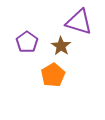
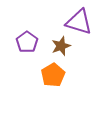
brown star: rotated 18 degrees clockwise
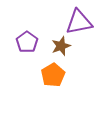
purple triangle: rotated 28 degrees counterclockwise
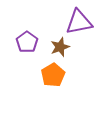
brown star: moved 1 px left, 1 px down
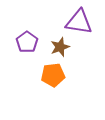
purple triangle: rotated 20 degrees clockwise
orange pentagon: rotated 25 degrees clockwise
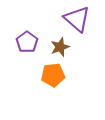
purple triangle: moved 2 px left, 3 px up; rotated 32 degrees clockwise
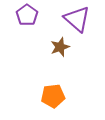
purple pentagon: moved 27 px up
orange pentagon: moved 21 px down
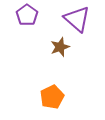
orange pentagon: moved 1 px left, 1 px down; rotated 20 degrees counterclockwise
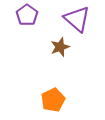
orange pentagon: moved 1 px right, 3 px down
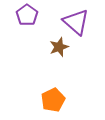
purple triangle: moved 1 px left, 3 px down
brown star: moved 1 px left
